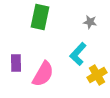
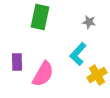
gray star: moved 1 px left
purple rectangle: moved 1 px right, 1 px up
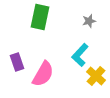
gray star: moved 1 px up; rotated 24 degrees counterclockwise
cyan L-shape: moved 2 px right, 1 px down
purple rectangle: rotated 18 degrees counterclockwise
yellow cross: moved 1 px left, 1 px down; rotated 18 degrees counterclockwise
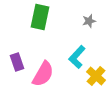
cyan L-shape: moved 3 px left, 2 px down
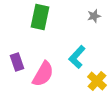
gray star: moved 5 px right, 5 px up
yellow cross: moved 1 px right, 5 px down
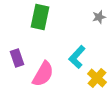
gray star: moved 5 px right, 1 px down
purple rectangle: moved 4 px up
yellow cross: moved 3 px up
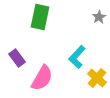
gray star: rotated 16 degrees counterclockwise
purple rectangle: rotated 18 degrees counterclockwise
pink semicircle: moved 1 px left, 4 px down
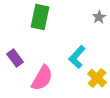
purple rectangle: moved 2 px left
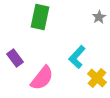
pink semicircle: rotated 8 degrees clockwise
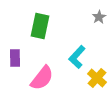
green rectangle: moved 9 px down
purple rectangle: rotated 36 degrees clockwise
